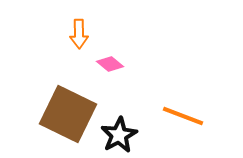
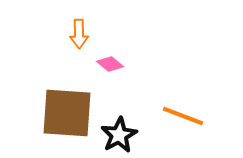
brown square: moved 1 px left, 1 px up; rotated 22 degrees counterclockwise
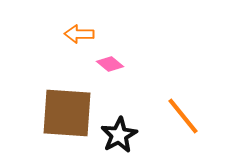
orange arrow: rotated 92 degrees clockwise
orange line: rotated 30 degrees clockwise
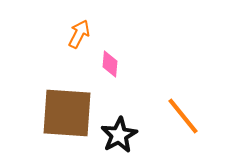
orange arrow: rotated 116 degrees clockwise
pink diamond: rotated 56 degrees clockwise
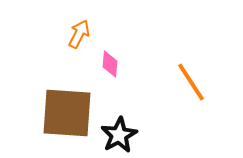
orange line: moved 8 px right, 34 px up; rotated 6 degrees clockwise
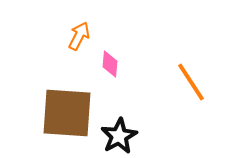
orange arrow: moved 2 px down
black star: moved 1 px down
